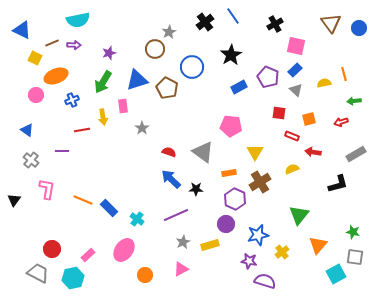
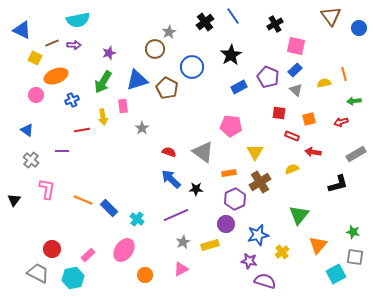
brown triangle at (331, 23): moved 7 px up
purple hexagon at (235, 199): rotated 10 degrees clockwise
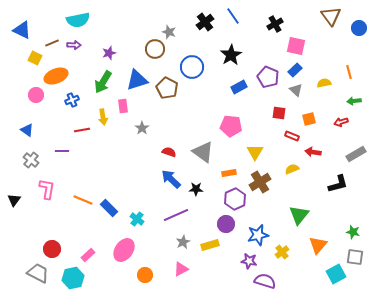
gray star at (169, 32): rotated 24 degrees counterclockwise
orange line at (344, 74): moved 5 px right, 2 px up
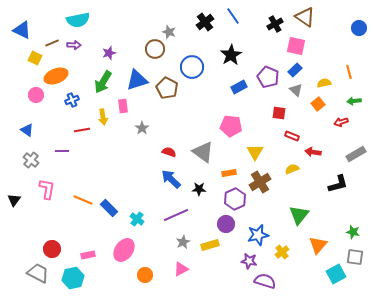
brown triangle at (331, 16): moved 26 px left, 1 px down; rotated 20 degrees counterclockwise
orange square at (309, 119): moved 9 px right, 15 px up; rotated 24 degrees counterclockwise
black star at (196, 189): moved 3 px right
pink rectangle at (88, 255): rotated 32 degrees clockwise
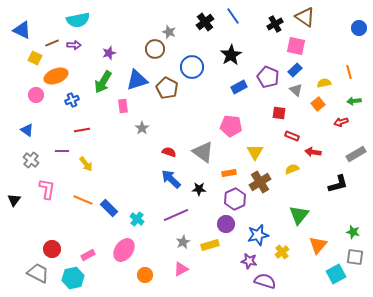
yellow arrow at (103, 117): moved 17 px left, 47 px down; rotated 28 degrees counterclockwise
pink rectangle at (88, 255): rotated 16 degrees counterclockwise
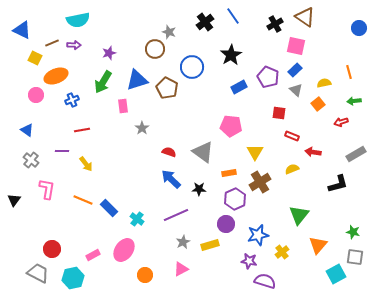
pink rectangle at (88, 255): moved 5 px right
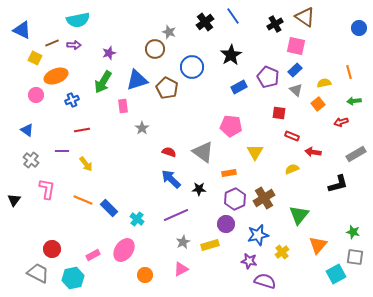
brown cross at (260, 182): moved 4 px right, 16 px down
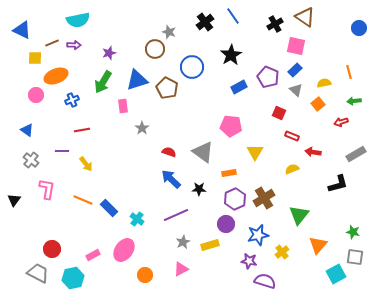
yellow square at (35, 58): rotated 24 degrees counterclockwise
red square at (279, 113): rotated 16 degrees clockwise
